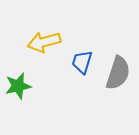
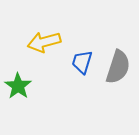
gray semicircle: moved 6 px up
green star: rotated 24 degrees counterclockwise
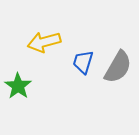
blue trapezoid: moved 1 px right
gray semicircle: rotated 12 degrees clockwise
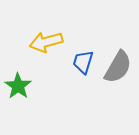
yellow arrow: moved 2 px right
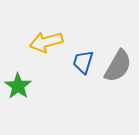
gray semicircle: moved 1 px up
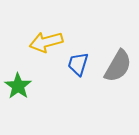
blue trapezoid: moved 5 px left, 2 px down
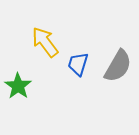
yellow arrow: moved 1 px left; rotated 68 degrees clockwise
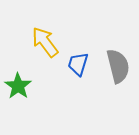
gray semicircle: rotated 44 degrees counterclockwise
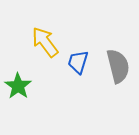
blue trapezoid: moved 2 px up
